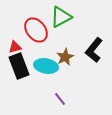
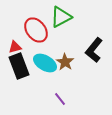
brown star: moved 5 px down; rotated 12 degrees counterclockwise
cyan ellipse: moved 1 px left, 3 px up; rotated 20 degrees clockwise
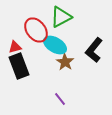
cyan ellipse: moved 10 px right, 18 px up
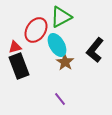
red ellipse: rotated 70 degrees clockwise
cyan ellipse: moved 2 px right; rotated 30 degrees clockwise
black L-shape: moved 1 px right
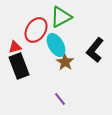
cyan ellipse: moved 1 px left
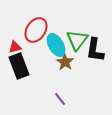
green triangle: moved 16 px right, 23 px down; rotated 25 degrees counterclockwise
black L-shape: rotated 30 degrees counterclockwise
